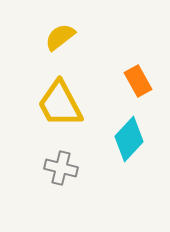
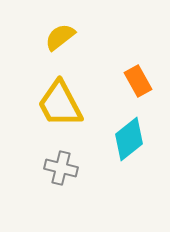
cyan diamond: rotated 9 degrees clockwise
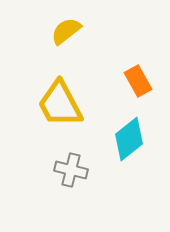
yellow semicircle: moved 6 px right, 6 px up
gray cross: moved 10 px right, 2 px down
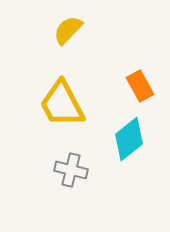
yellow semicircle: moved 2 px right, 1 px up; rotated 8 degrees counterclockwise
orange rectangle: moved 2 px right, 5 px down
yellow trapezoid: moved 2 px right
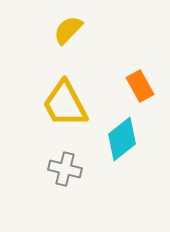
yellow trapezoid: moved 3 px right
cyan diamond: moved 7 px left
gray cross: moved 6 px left, 1 px up
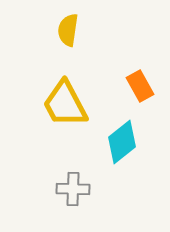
yellow semicircle: rotated 36 degrees counterclockwise
cyan diamond: moved 3 px down
gray cross: moved 8 px right, 20 px down; rotated 12 degrees counterclockwise
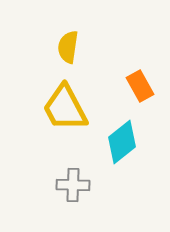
yellow semicircle: moved 17 px down
yellow trapezoid: moved 4 px down
gray cross: moved 4 px up
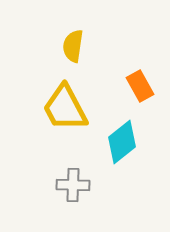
yellow semicircle: moved 5 px right, 1 px up
